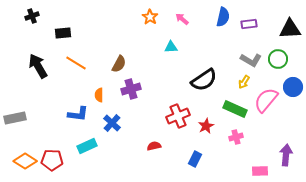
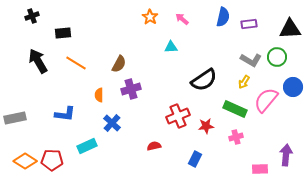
green circle: moved 1 px left, 2 px up
black arrow: moved 5 px up
blue L-shape: moved 13 px left
red star: rotated 21 degrees clockwise
pink rectangle: moved 2 px up
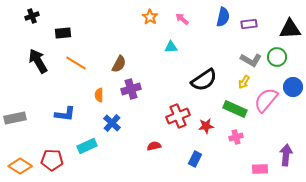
orange diamond: moved 5 px left, 5 px down
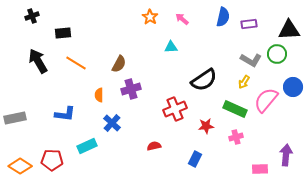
black triangle: moved 1 px left, 1 px down
green circle: moved 3 px up
red cross: moved 3 px left, 7 px up
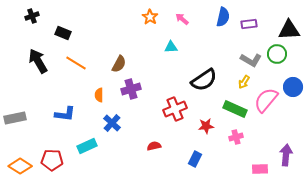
black rectangle: rotated 28 degrees clockwise
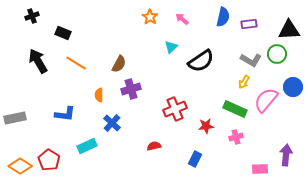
cyan triangle: rotated 40 degrees counterclockwise
black semicircle: moved 3 px left, 19 px up
red pentagon: moved 3 px left; rotated 30 degrees clockwise
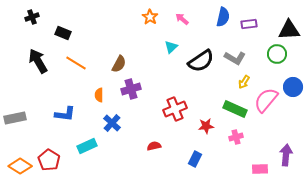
black cross: moved 1 px down
gray L-shape: moved 16 px left, 2 px up
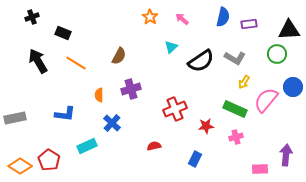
brown semicircle: moved 8 px up
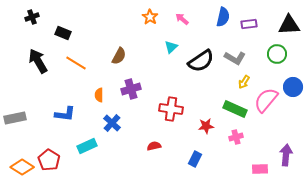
black triangle: moved 5 px up
red cross: moved 4 px left; rotated 30 degrees clockwise
orange diamond: moved 2 px right, 1 px down
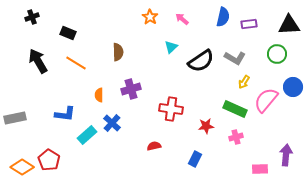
black rectangle: moved 5 px right
brown semicircle: moved 1 px left, 4 px up; rotated 30 degrees counterclockwise
cyan rectangle: moved 11 px up; rotated 18 degrees counterclockwise
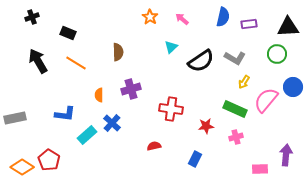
black triangle: moved 1 px left, 2 px down
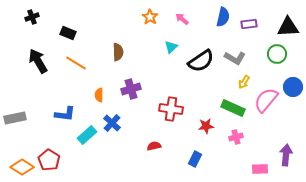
green rectangle: moved 2 px left, 1 px up
